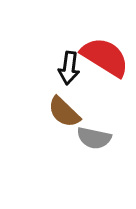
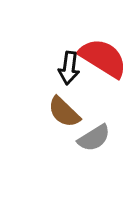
red semicircle: moved 2 px left, 1 px down
gray semicircle: rotated 44 degrees counterclockwise
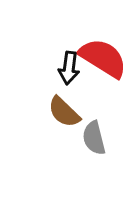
gray semicircle: rotated 108 degrees clockwise
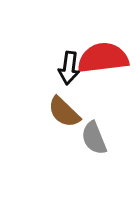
red semicircle: rotated 39 degrees counterclockwise
gray semicircle: rotated 8 degrees counterclockwise
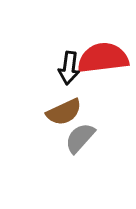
brown semicircle: rotated 69 degrees counterclockwise
gray semicircle: moved 14 px left; rotated 64 degrees clockwise
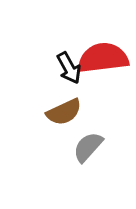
black arrow: rotated 36 degrees counterclockwise
gray semicircle: moved 8 px right, 9 px down
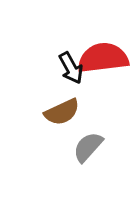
black arrow: moved 2 px right
brown semicircle: moved 2 px left
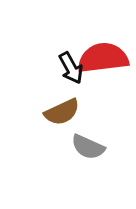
gray semicircle: rotated 108 degrees counterclockwise
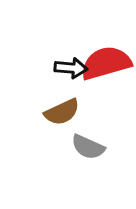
red semicircle: moved 3 px right, 5 px down; rotated 9 degrees counterclockwise
black arrow: rotated 56 degrees counterclockwise
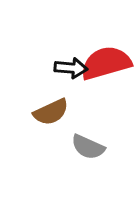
brown semicircle: moved 11 px left
